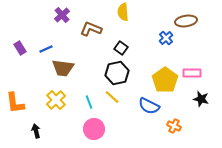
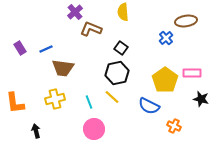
purple cross: moved 13 px right, 3 px up
yellow cross: moved 1 px left, 1 px up; rotated 30 degrees clockwise
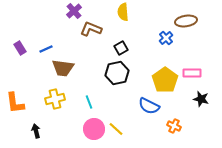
purple cross: moved 1 px left, 1 px up
black square: rotated 24 degrees clockwise
yellow line: moved 4 px right, 32 px down
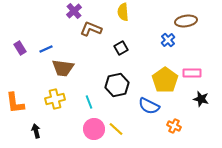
blue cross: moved 2 px right, 2 px down
black hexagon: moved 12 px down
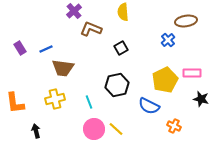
yellow pentagon: rotated 10 degrees clockwise
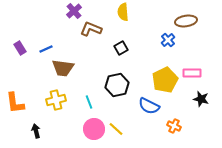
yellow cross: moved 1 px right, 1 px down
